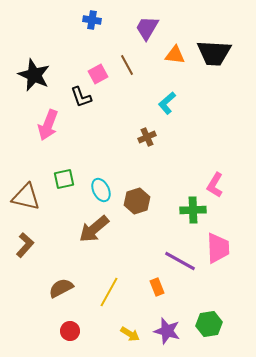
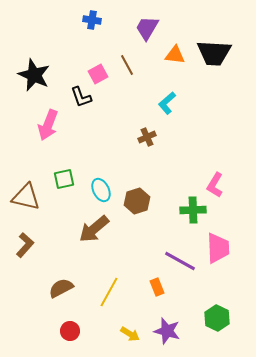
green hexagon: moved 8 px right, 6 px up; rotated 25 degrees counterclockwise
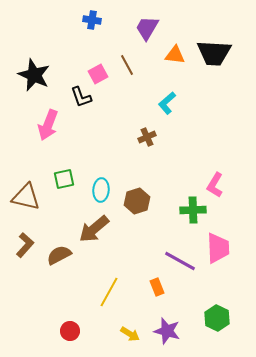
cyan ellipse: rotated 30 degrees clockwise
brown semicircle: moved 2 px left, 33 px up
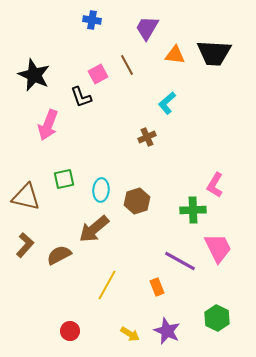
pink trapezoid: rotated 24 degrees counterclockwise
yellow line: moved 2 px left, 7 px up
purple star: rotated 8 degrees clockwise
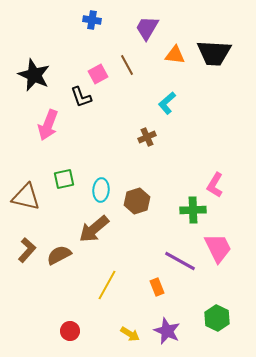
brown L-shape: moved 2 px right, 5 px down
